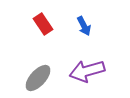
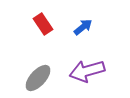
blue arrow: moved 1 px left, 1 px down; rotated 102 degrees counterclockwise
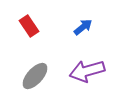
red rectangle: moved 14 px left, 2 px down
gray ellipse: moved 3 px left, 2 px up
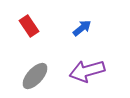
blue arrow: moved 1 px left, 1 px down
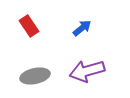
gray ellipse: rotated 36 degrees clockwise
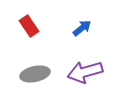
purple arrow: moved 2 px left, 1 px down
gray ellipse: moved 2 px up
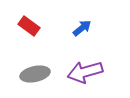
red rectangle: rotated 20 degrees counterclockwise
